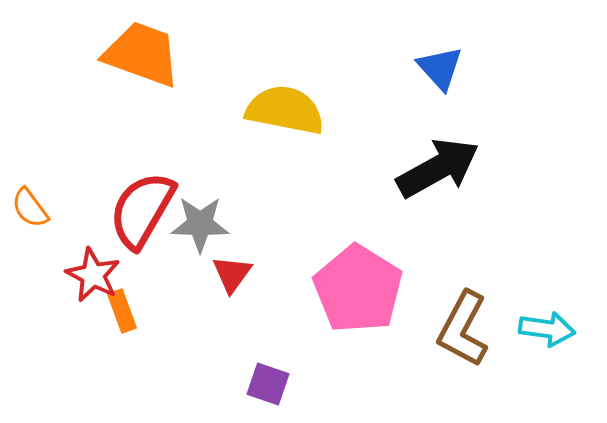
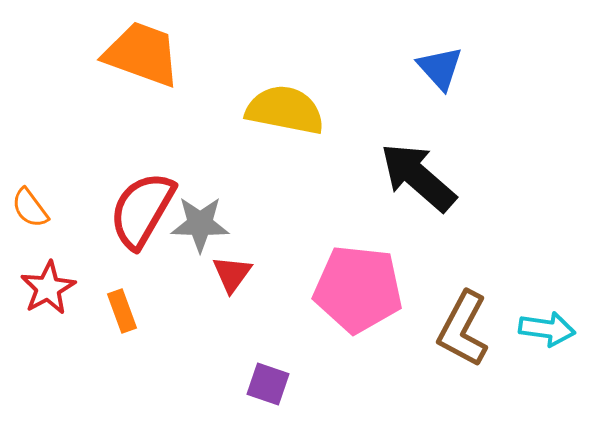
black arrow: moved 20 px left, 9 px down; rotated 110 degrees counterclockwise
red star: moved 45 px left, 13 px down; rotated 16 degrees clockwise
pink pentagon: rotated 26 degrees counterclockwise
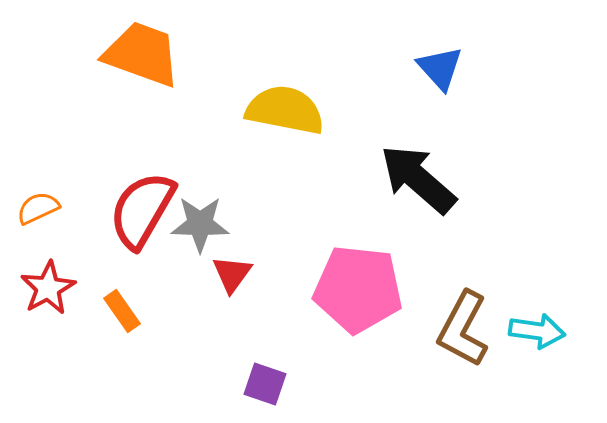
black arrow: moved 2 px down
orange semicircle: moved 8 px right; rotated 102 degrees clockwise
orange rectangle: rotated 15 degrees counterclockwise
cyan arrow: moved 10 px left, 2 px down
purple square: moved 3 px left
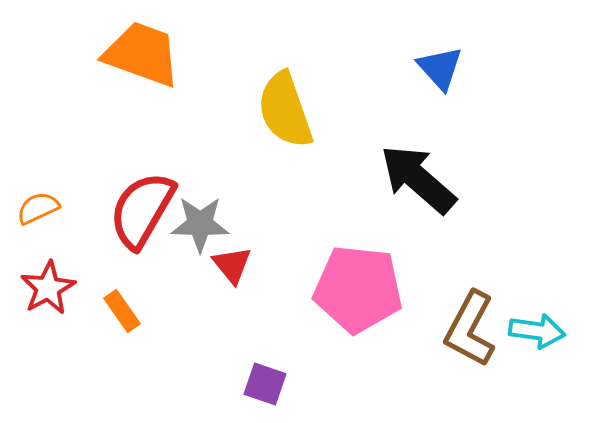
yellow semicircle: rotated 120 degrees counterclockwise
red triangle: moved 9 px up; rotated 15 degrees counterclockwise
brown L-shape: moved 7 px right
